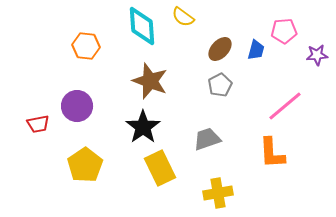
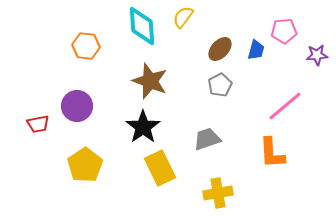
yellow semicircle: rotated 90 degrees clockwise
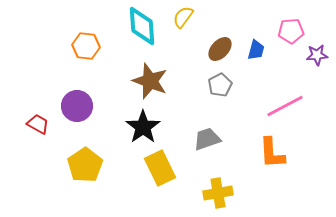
pink pentagon: moved 7 px right
pink line: rotated 12 degrees clockwise
red trapezoid: rotated 140 degrees counterclockwise
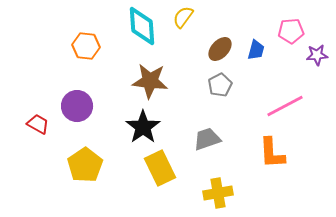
brown star: rotated 15 degrees counterclockwise
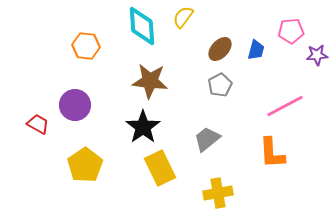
purple circle: moved 2 px left, 1 px up
gray trapezoid: rotated 20 degrees counterclockwise
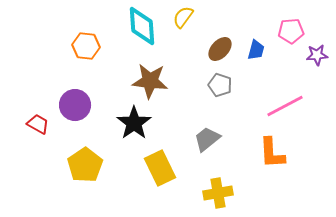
gray pentagon: rotated 25 degrees counterclockwise
black star: moved 9 px left, 4 px up
